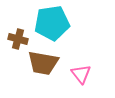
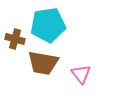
cyan pentagon: moved 4 px left, 2 px down
brown cross: moved 3 px left
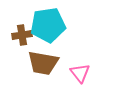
brown cross: moved 7 px right, 4 px up; rotated 24 degrees counterclockwise
pink triangle: moved 1 px left, 1 px up
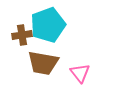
cyan pentagon: rotated 12 degrees counterclockwise
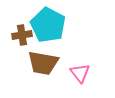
cyan pentagon: rotated 24 degrees counterclockwise
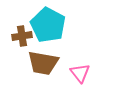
brown cross: moved 1 px down
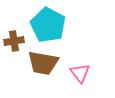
brown cross: moved 8 px left, 5 px down
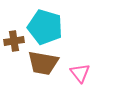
cyan pentagon: moved 3 px left, 2 px down; rotated 12 degrees counterclockwise
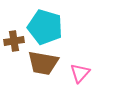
pink triangle: rotated 20 degrees clockwise
